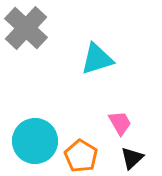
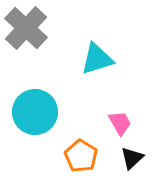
cyan circle: moved 29 px up
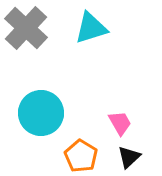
cyan triangle: moved 6 px left, 31 px up
cyan circle: moved 6 px right, 1 px down
black triangle: moved 3 px left, 1 px up
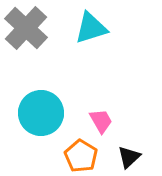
pink trapezoid: moved 19 px left, 2 px up
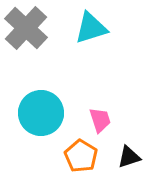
pink trapezoid: moved 1 px left, 1 px up; rotated 12 degrees clockwise
black triangle: rotated 25 degrees clockwise
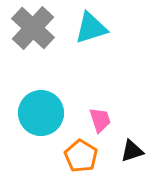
gray cross: moved 7 px right
black triangle: moved 3 px right, 6 px up
